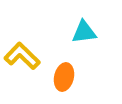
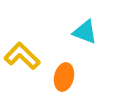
cyan triangle: moved 1 px right; rotated 28 degrees clockwise
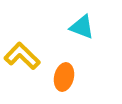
cyan triangle: moved 3 px left, 5 px up
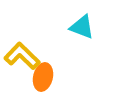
orange ellipse: moved 21 px left
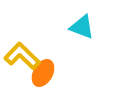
orange ellipse: moved 4 px up; rotated 16 degrees clockwise
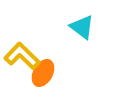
cyan triangle: rotated 16 degrees clockwise
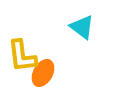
yellow L-shape: rotated 141 degrees counterclockwise
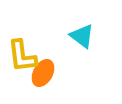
cyan triangle: moved 9 px down
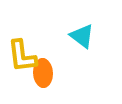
orange ellipse: rotated 32 degrees counterclockwise
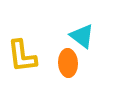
orange ellipse: moved 25 px right, 10 px up
